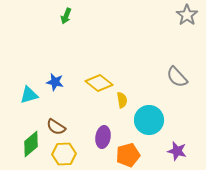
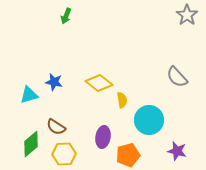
blue star: moved 1 px left
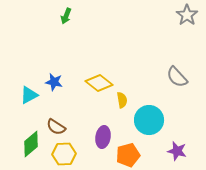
cyan triangle: rotated 12 degrees counterclockwise
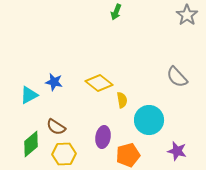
green arrow: moved 50 px right, 4 px up
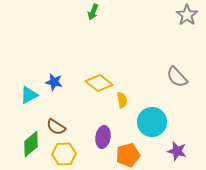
green arrow: moved 23 px left
cyan circle: moved 3 px right, 2 px down
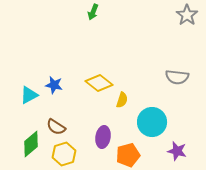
gray semicircle: rotated 40 degrees counterclockwise
blue star: moved 3 px down
yellow semicircle: rotated 28 degrees clockwise
yellow hexagon: rotated 15 degrees counterclockwise
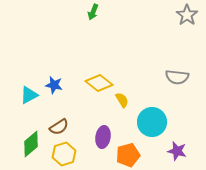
yellow semicircle: rotated 49 degrees counterclockwise
brown semicircle: moved 3 px right; rotated 66 degrees counterclockwise
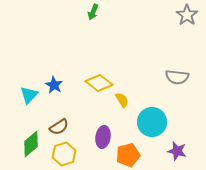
blue star: rotated 18 degrees clockwise
cyan triangle: rotated 18 degrees counterclockwise
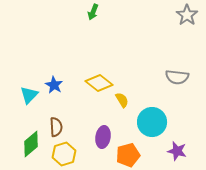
brown semicircle: moved 3 px left; rotated 60 degrees counterclockwise
